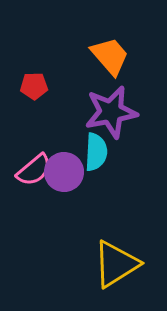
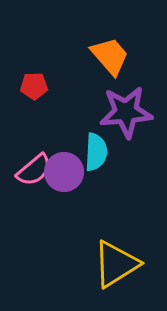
purple star: moved 15 px right; rotated 6 degrees clockwise
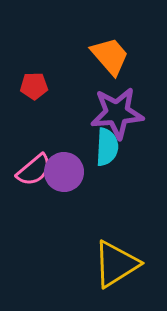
purple star: moved 9 px left, 1 px down
cyan semicircle: moved 11 px right, 5 px up
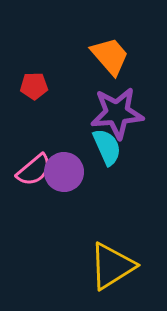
cyan semicircle: rotated 27 degrees counterclockwise
yellow triangle: moved 4 px left, 2 px down
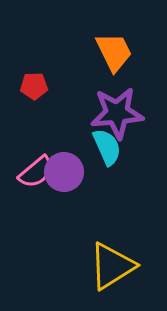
orange trapezoid: moved 4 px right, 4 px up; rotated 15 degrees clockwise
pink semicircle: moved 2 px right, 2 px down
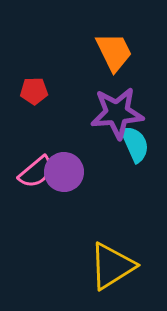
red pentagon: moved 5 px down
cyan semicircle: moved 28 px right, 3 px up
